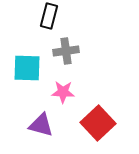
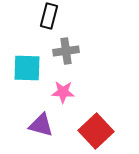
red square: moved 2 px left, 8 px down
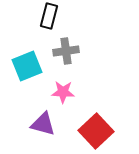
cyan square: moved 2 px up; rotated 24 degrees counterclockwise
purple triangle: moved 2 px right, 1 px up
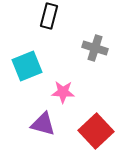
gray cross: moved 29 px right, 3 px up; rotated 25 degrees clockwise
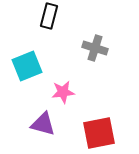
pink star: rotated 10 degrees counterclockwise
red square: moved 3 px right, 2 px down; rotated 32 degrees clockwise
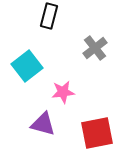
gray cross: rotated 35 degrees clockwise
cyan square: rotated 16 degrees counterclockwise
red square: moved 2 px left
